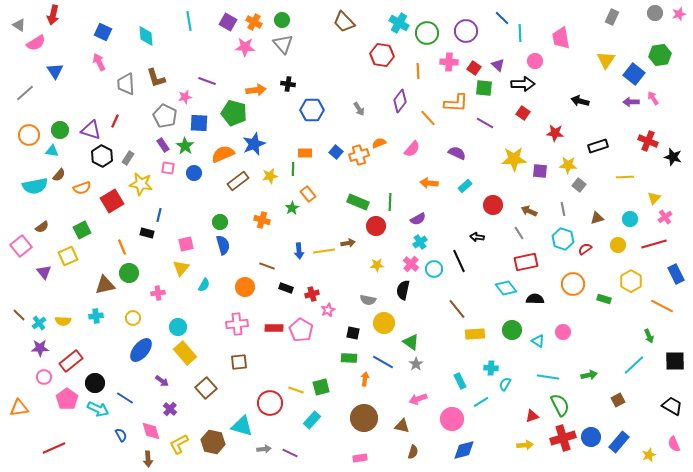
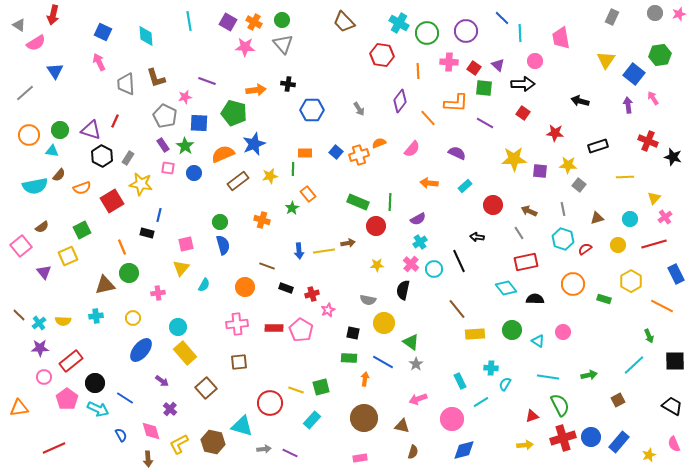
purple arrow at (631, 102): moved 3 px left, 3 px down; rotated 84 degrees clockwise
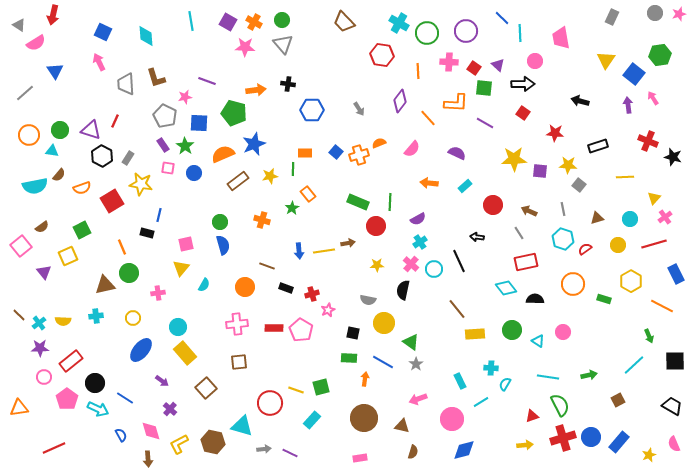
cyan line at (189, 21): moved 2 px right
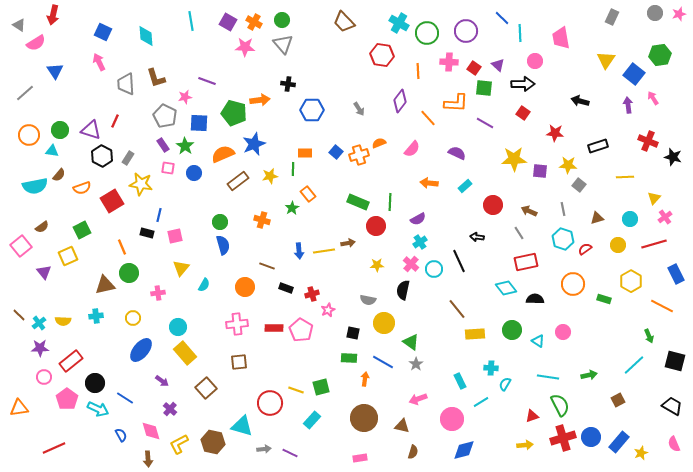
orange arrow at (256, 90): moved 4 px right, 10 px down
pink square at (186, 244): moved 11 px left, 8 px up
black square at (675, 361): rotated 15 degrees clockwise
yellow star at (649, 455): moved 8 px left, 2 px up
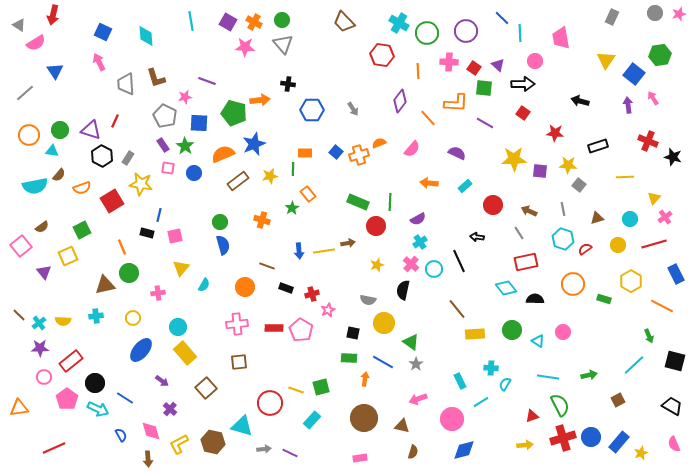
gray arrow at (359, 109): moved 6 px left
yellow star at (377, 265): rotated 16 degrees counterclockwise
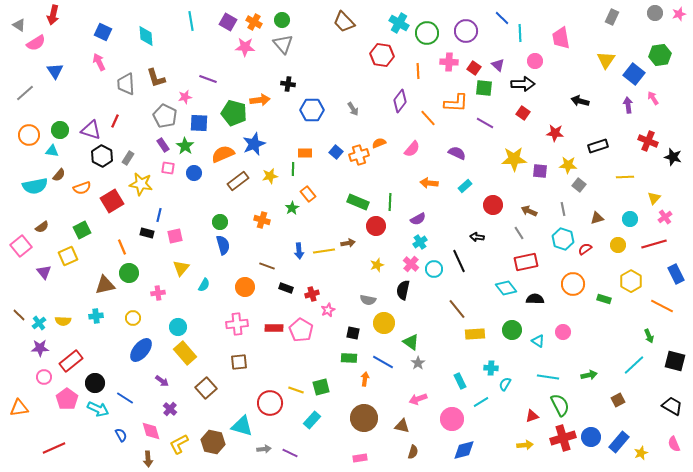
purple line at (207, 81): moved 1 px right, 2 px up
gray star at (416, 364): moved 2 px right, 1 px up
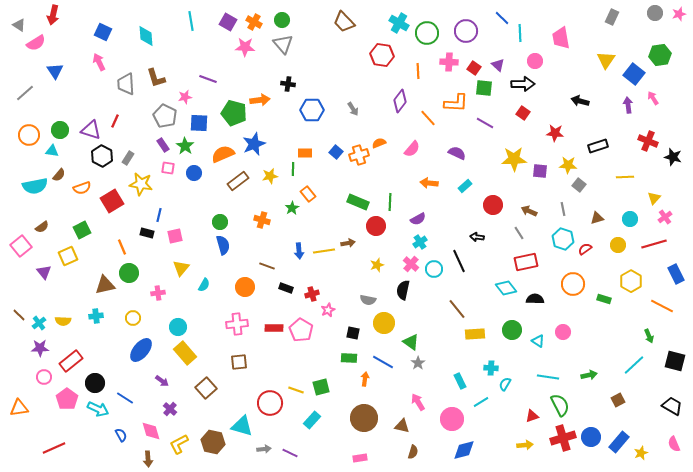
pink arrow at (418, 399): moved 3 px down; rotated 78 degrees clockwise
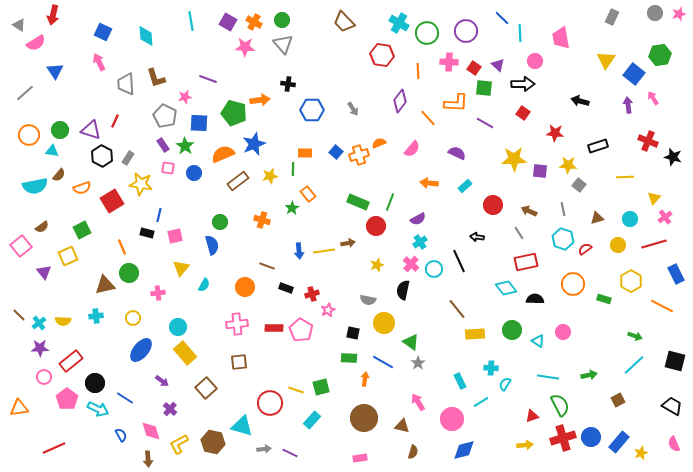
green line at (390, 202): rotated 18 degrees clockwise
blue semicircle at (223, 245): moved 11 px left
green arrow at (649, 336): moved 14 px left; rotated 48 degrees counterclockwise
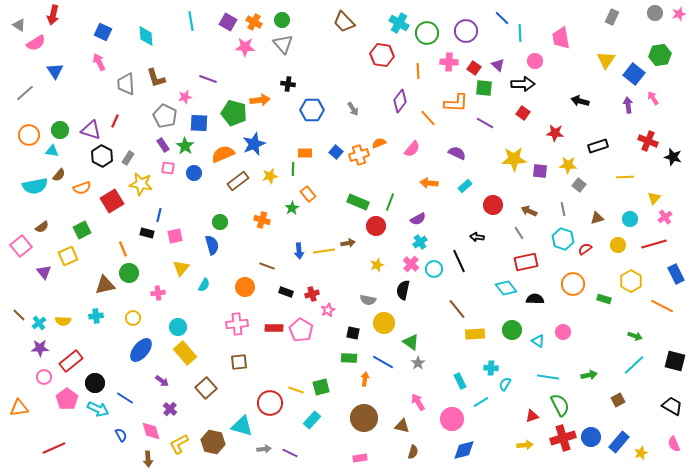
orange line at (122, 247): moved 1 px right, 2 px down
black rectangle at (286, 288): moved 4 px down
